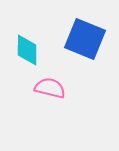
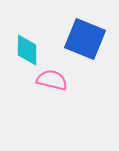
pink semicircle: moved 2 px right, 8 px up
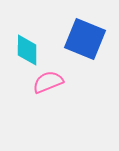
pink semicircle: moved 4 px left, 2 px down; rotated 36 degrees counterclockwise
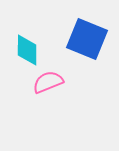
blue square: moved 2 px right
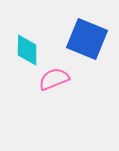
pink semicircle: moved 6 px right, 3 px up
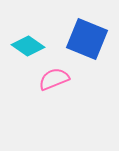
cyan diamond: moved 1 px right, 4 px up; rotated 56 degrees counterclockwise
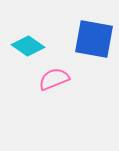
blue square: moved 7 px right; rotated 12 degrees counterclockwise
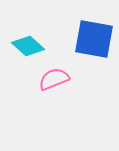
cyan diamond: rotated 8 degrees clockwise
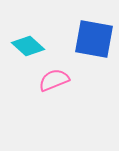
pink semicircle: moved 1 px down
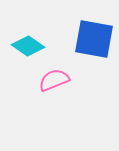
cyan diamond: rotated 8 degrees counterclockwise
